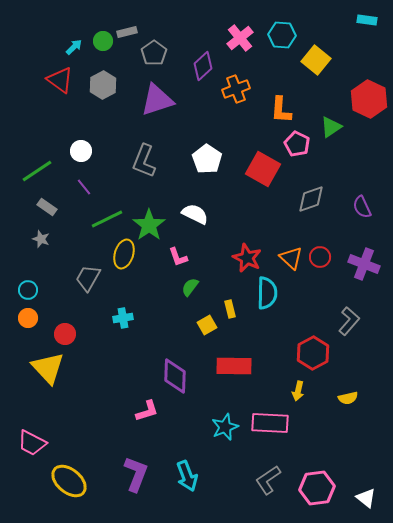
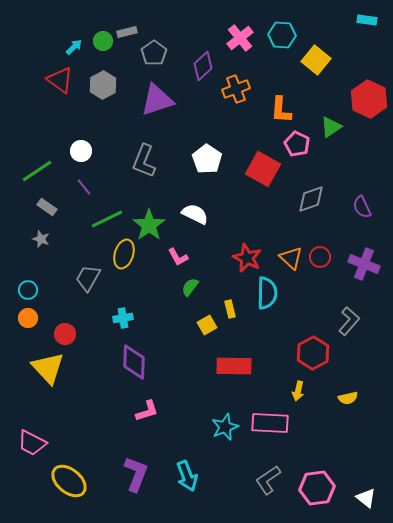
pink L-shape at (178, 257): rotated 10 degrees counterclockwise
purple diamond at (175, 376): moved 41 px left, 14 px up
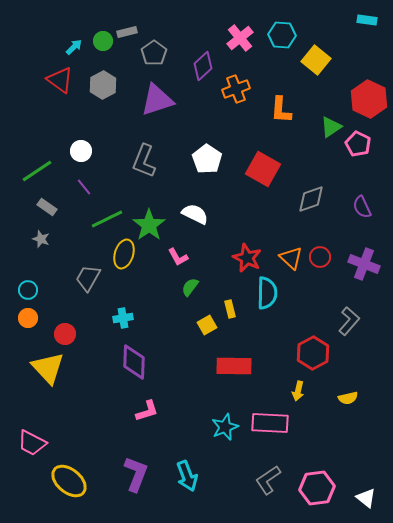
pink pentagon at (297, 144): moved 61 px right
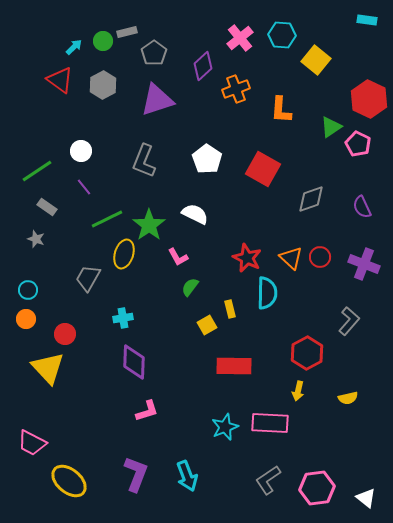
gray star at (41, 239): moved 5 px left
orange circle at (28, 318): moved 2 px left, 1 px down
red hexagon at (313, 353): moved 6 px left
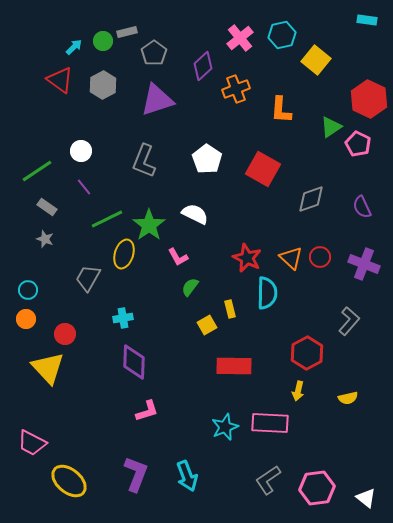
cyan hexagon at (282, 35): rotated 16 degrees counterclockwise
gray star at (36, 239): moved 9 px right
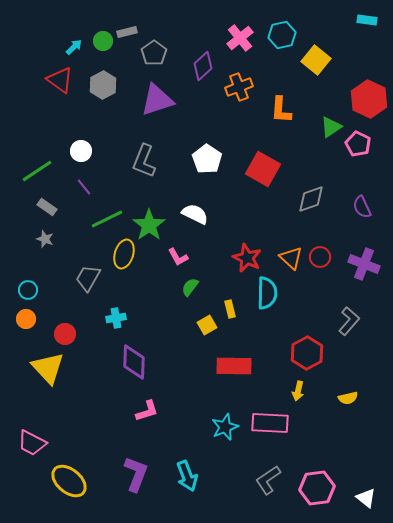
orange cross at (236, 89): moved 3 px right, 2 px up
cyan cross at (123, 318): moved 7 px left
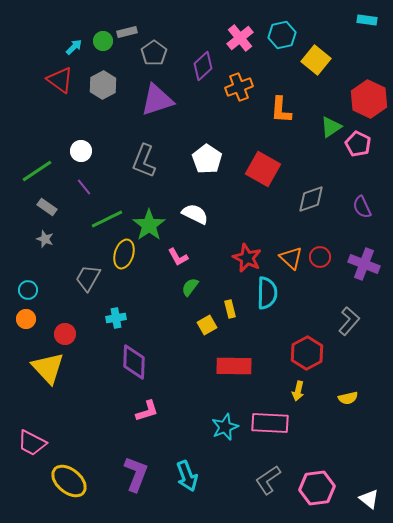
white triangle at (366, 498): moved 3 px right, 1 px down
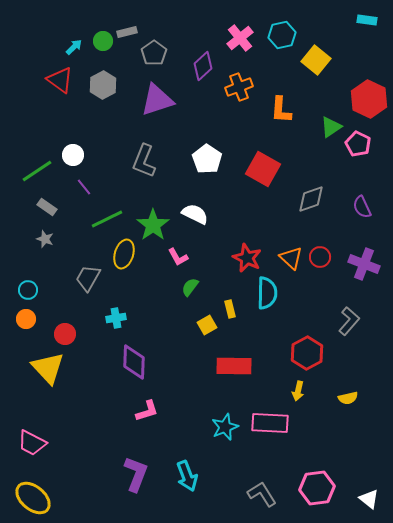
white circle at (81, 151): moved 8 px left, 4 px down
green star at (149, 225): moved 4 px right
gray L-shape at (268, 480): moved 6 px left, 14 px down; rotated 92 degrees clockwise
yellow ellipse at (69, 481): moved 36 px left, 17 px down
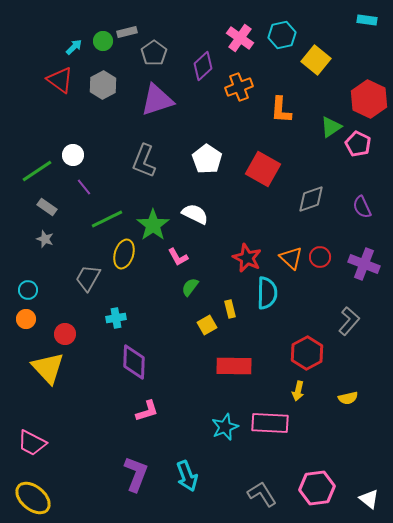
pink cross at (240, 38): rotated 16 degrees counterclockwise
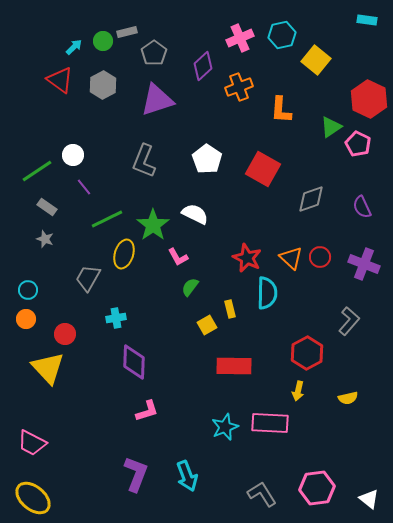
pink cross at (240, 38): rotated 32 degrees clockwise
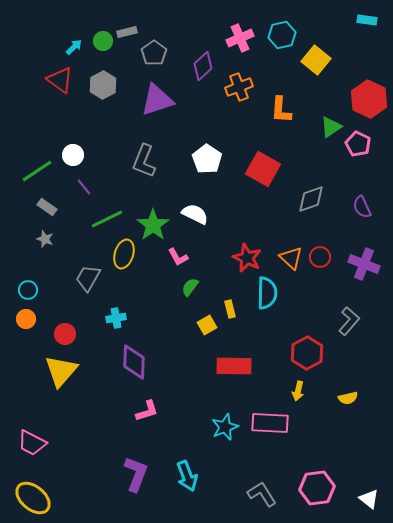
yellow triangle at (48, 368): moved 13 px right, 3 px down; rotated 24 degrees clockwise
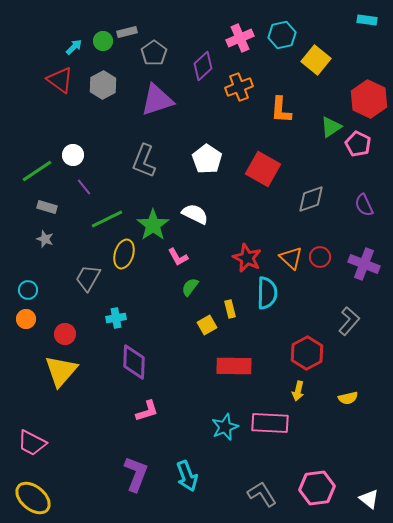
gray rectangle at (47, 207): rotated 18 degrees counterclockwise
purple semicircle at (362, 207): moved 2 px right, 2 px up
